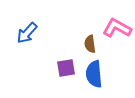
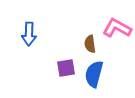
blue arrow: moved 2 px right, 1 px down; rotated 40 degrees counterclockwise
blue semicircle: rotated 20 degrees clockwise
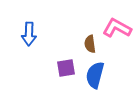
blue semicircle: moved 1 px right, 1 px down
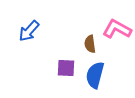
pink L-shape: moved 1 px down
blue arrow: moved 3 px up; rotated 40 degrees clockwise
purple square: rotated 12 degrees clockwise
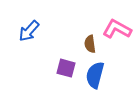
purple square: rotated 12 degrees clockwise
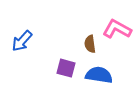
blue arrow: moved 7 px left, 10 px down
blue semicircle: moved 4 px right; rotated 84 degrees clockwise
